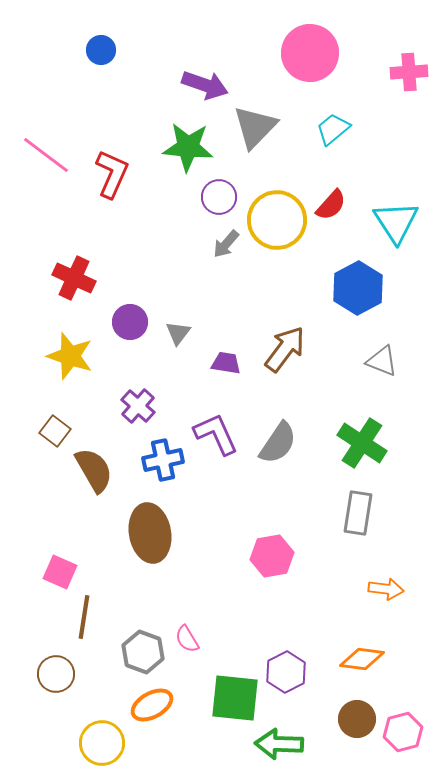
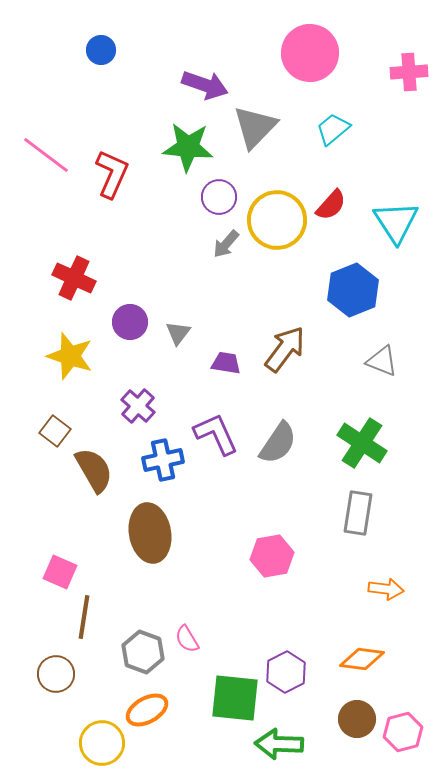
blue hexagon at (358, 288): moved 5 px left, 2 px down; rotated 6 degrees clockwise
orange ellipse at (152, 705): moved 5 px left, 5 px down
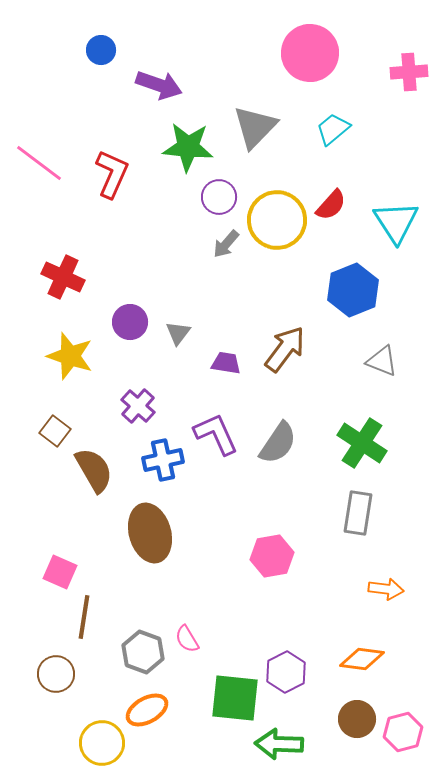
purple arrow at (205, 85): moved 46 px left
pink line at (46, 155): moved 7 px left, 8 px down
red cross at (74, 278): moved 11 px left, 1 px up
brown ellipse at (150, 533): rotated 6 degrees counterclockwise
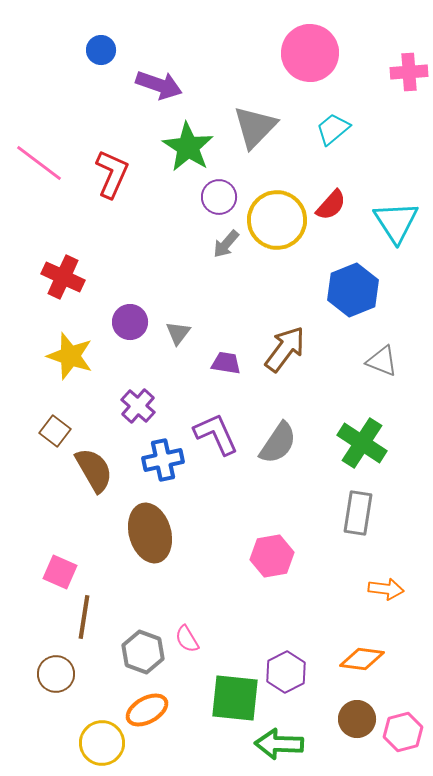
green star at (188, 147): rotated 27 degrees clockwise
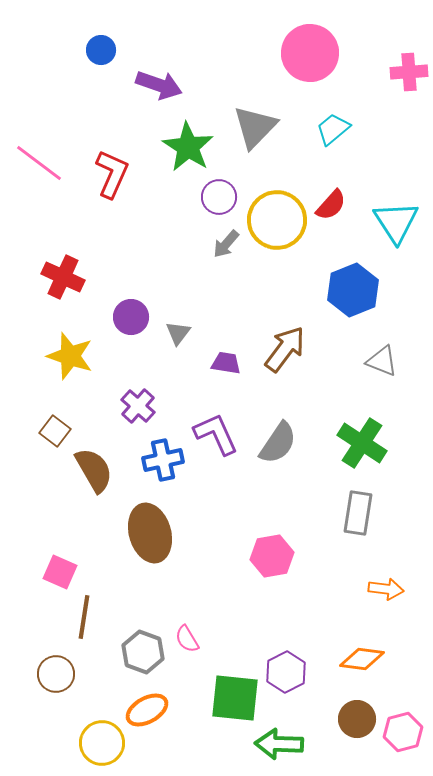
purple circle at (130, 322): moved 1 px right, 5 px up
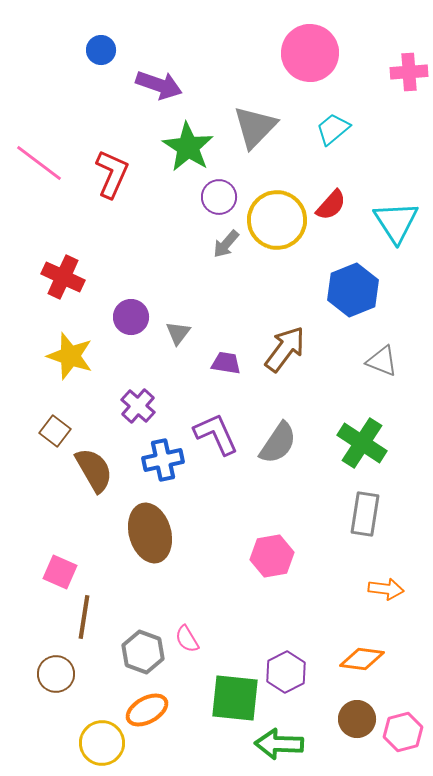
gray rectangle at (358, 513): moved 7 px right, 1 px down
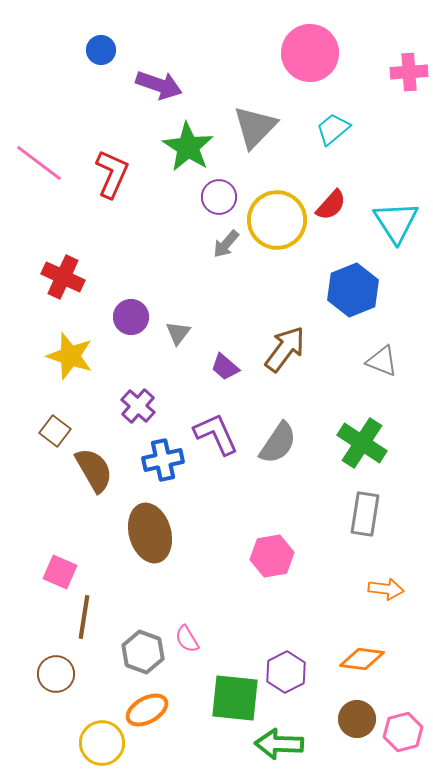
purple trapezoid at (226, 363): moved 1 px left, 4 px down; rotated 148 degrees counterclockwise
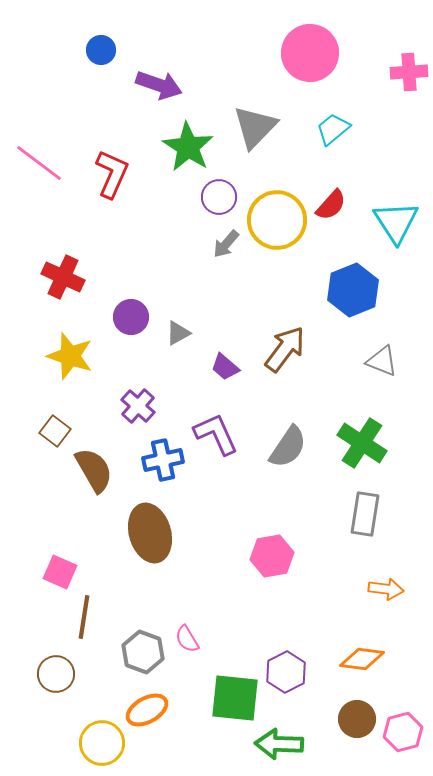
gray triangle at (178, 333): rotated 24 degrees clockwise
gray semicircle at (278, 443): moved 10 px right, 4 px down
